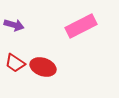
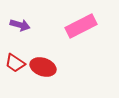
purple arrow: moved 6 px right
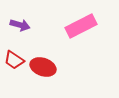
red trapezoid: moved 1 px left, 3 px up
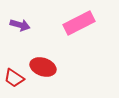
pink rectangle: moved 2 px left, 3 px up
red trapezoid: moved 18 px down
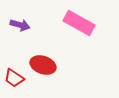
pink rectangle: rotated 56 degrees clockwise
red ellipse: moved 2 px up
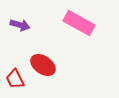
red ellipse: rotated 15 degrees clockwise
red trapezoid: moved 1 px right, 1 px down; rotated 30 degrees clockwise
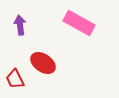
purple arrow: rotated 114 degrees counterclockwise
red ellipse: moved 2 px up
